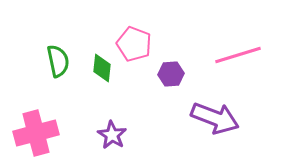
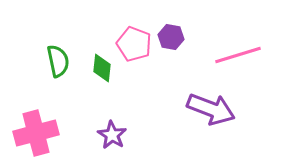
purple hexagon: moved 37 px up; rotated 15 degrees clockwise
purple arrow: moved 4 px left, 9 px up
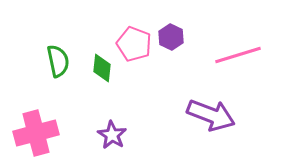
purple hexagon: rotated 15 degrees clockwise
purple arrow: moved 6 px down
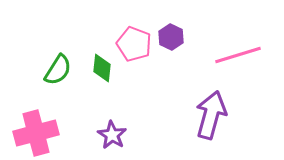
green semicircle: moved 9 px down; rotated 44 degrees clockwise
purple arrow: rotated 96 degrees counterclockwise
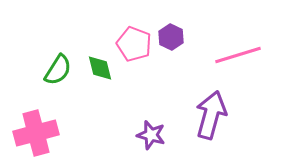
green diamond: moved 2 px left; rotated 20 degrees counterclockwise
purple star: moved 39 px right; rotated 16 degrees counterclockwise
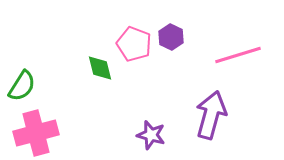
green semicircle: moved 36 px left, 16 px down
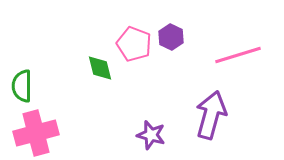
green semicircle: rotated 148 degrees clockwise
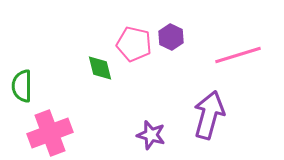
pink pentagon: rotated 8 degrees counterclockwise
purple arrow: moved 2 px left
pink cross: moved 14 px right; rotated 6 degrees counterclockwise
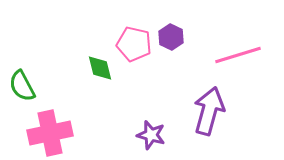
green semicircle: rotated 28 degrees counterclockwise
purple arrow: moved 4 px up
pink cross: rotated 9 degrees clockwise
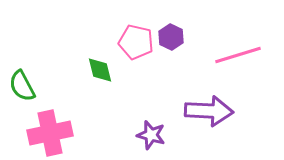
pink pentagon: moved 2 px right, 2 px up
green diamond: moved 2 px down
purple arrow: rotated 78 degrees clockwise
